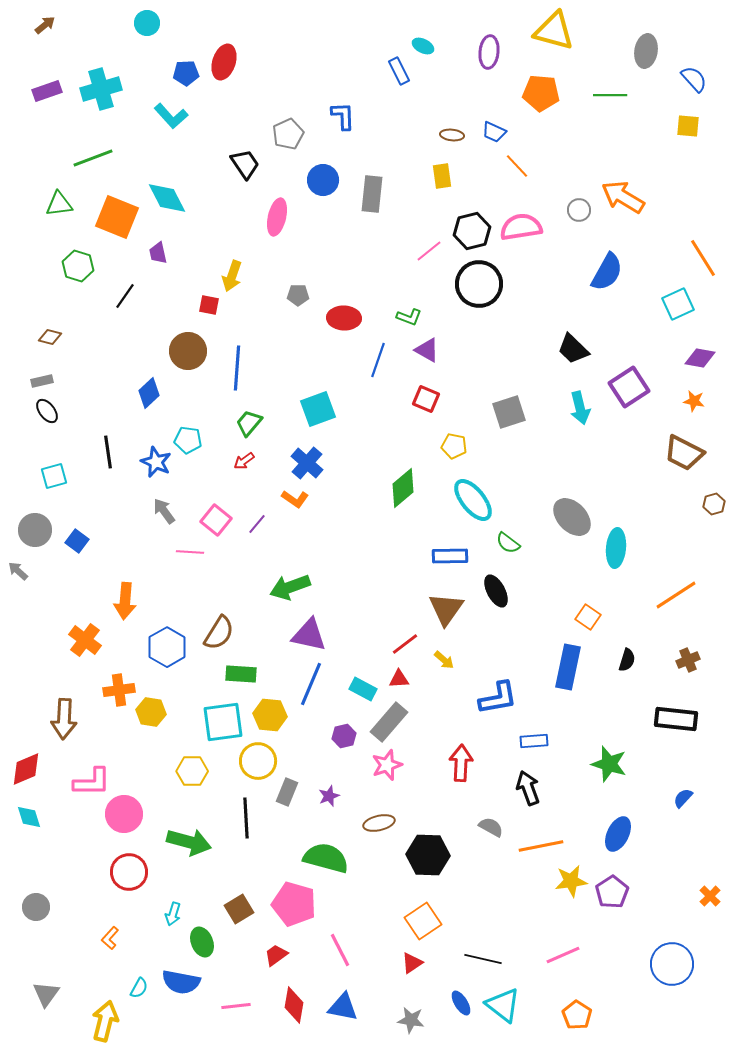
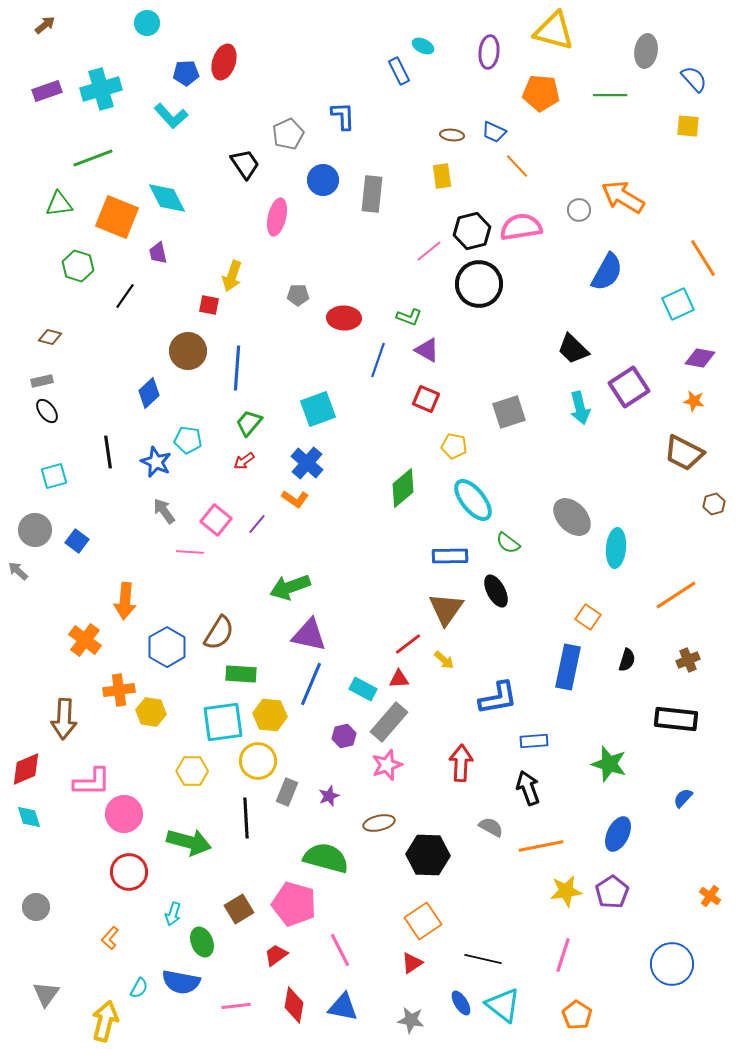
red line at (405, 644): moved 3 px right
yellow star at (571, 881): moved 5 px left, 10 px down
orange cross at (710, 896): rotated 10 degrees counterclockwise
pink line at (563, 955): rotated 48 degrees counterclockwise
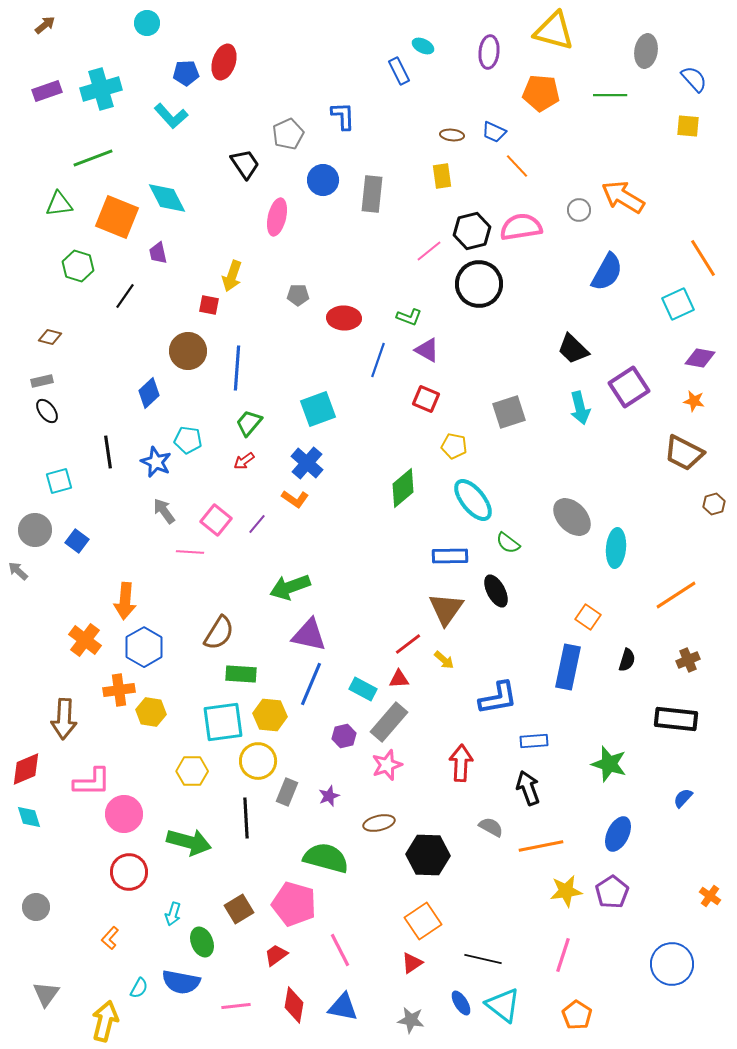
cyan square at (54, 476): moved 5 px right, 5 px down
blue hexagon at (167, 647): moved 23 px left
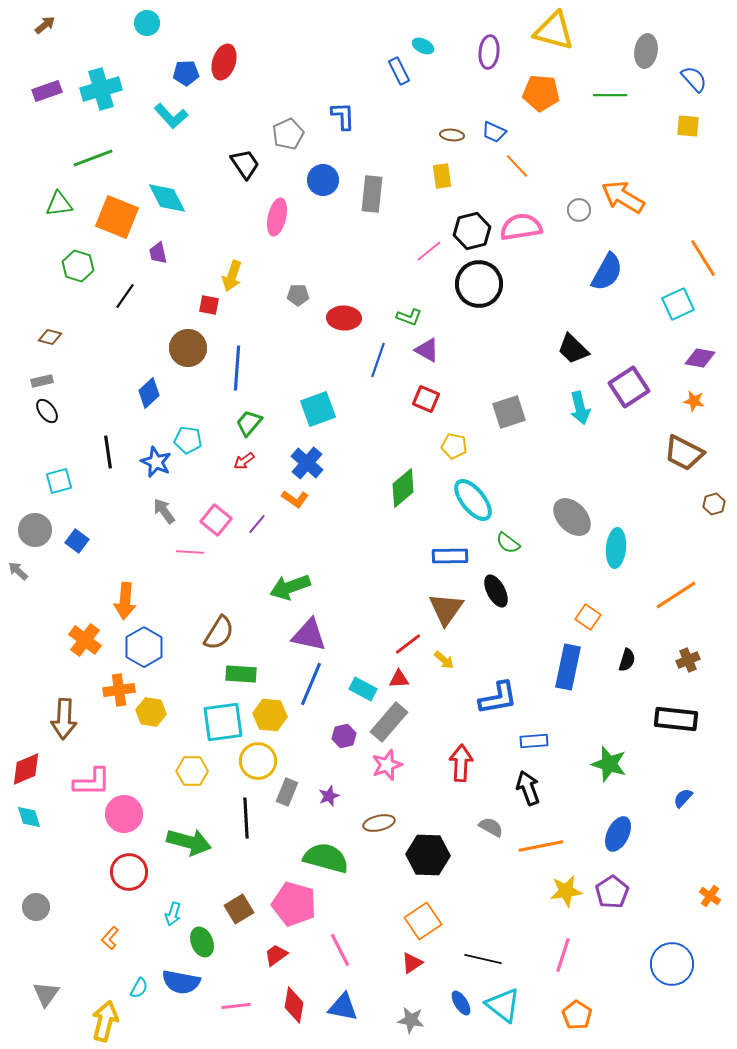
brown circle at (188, 351): moved 3 px up
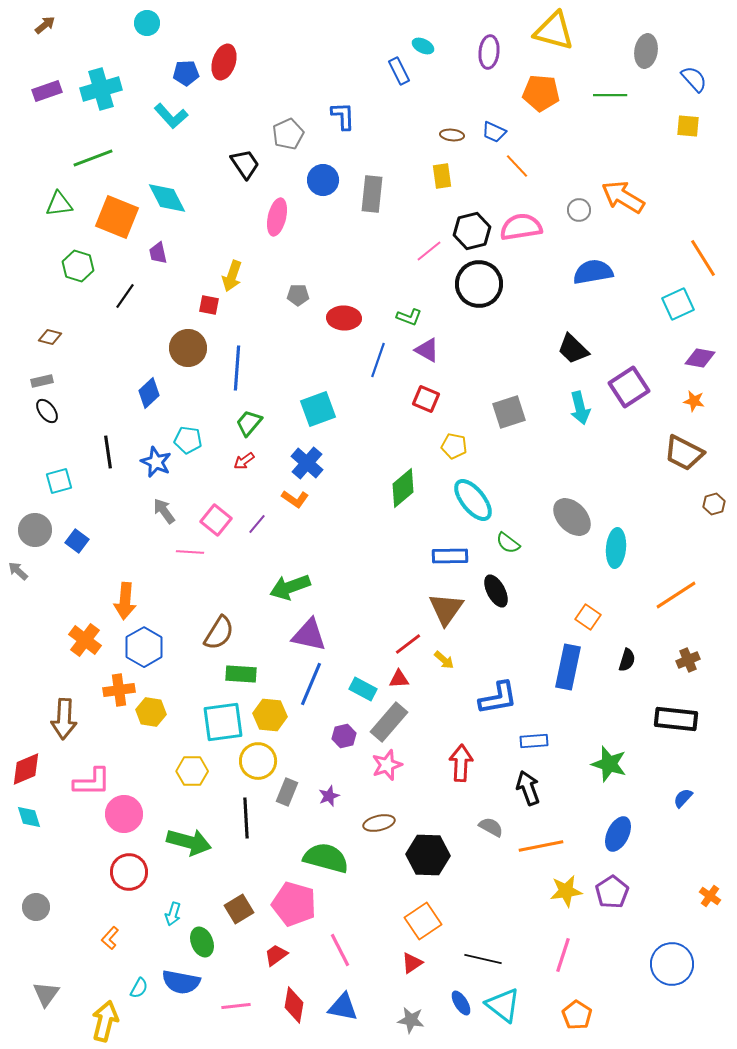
blue semicircle at (607, 272): moved 14 px left; rotated 129 degrees counterclockwise
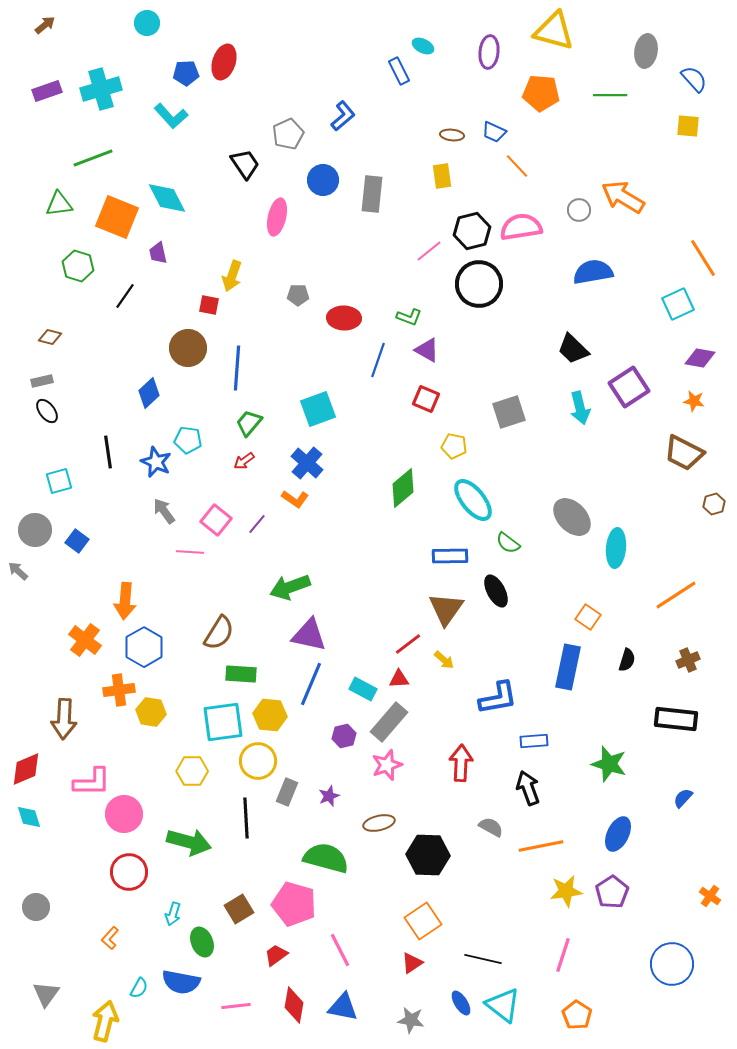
blue L-shape at (343, 116): rotated 52 degrees clockwise
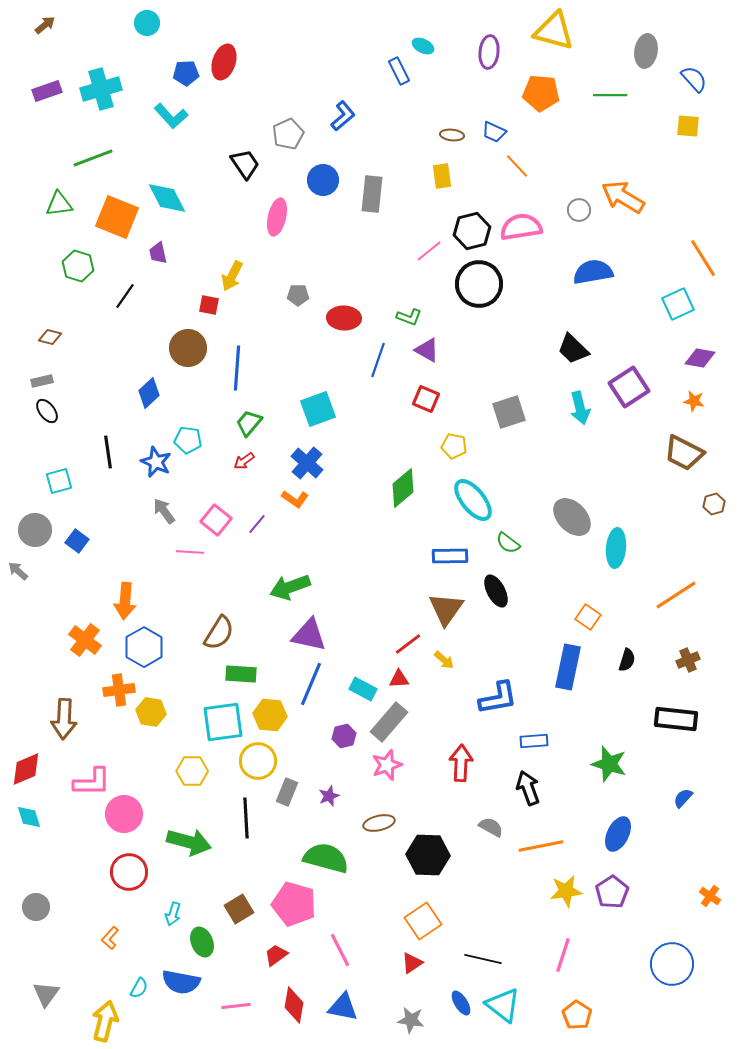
yellow arrow at (232, 276): rotated 8 degrees clockwise
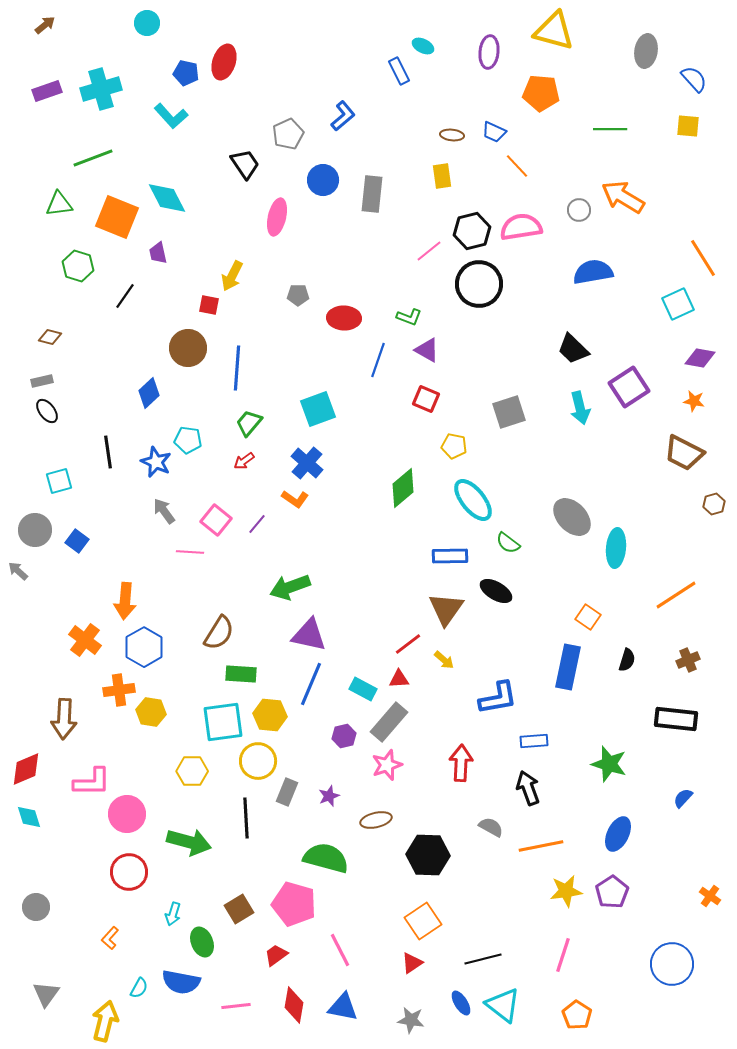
blue pentagon at (186, 73): rotated 15 degrees clockwise
green line at (610, 95): moved 34 px down
black ellipse at (496, 591): rotated 32 degrees counterclockwise
pink circle at (124, 814): moved 3 px right
brown ellipse at (379, 823): moved 3 px left, 3 px up
black line at (483, 959): rotated 27 degrees counterclockwise
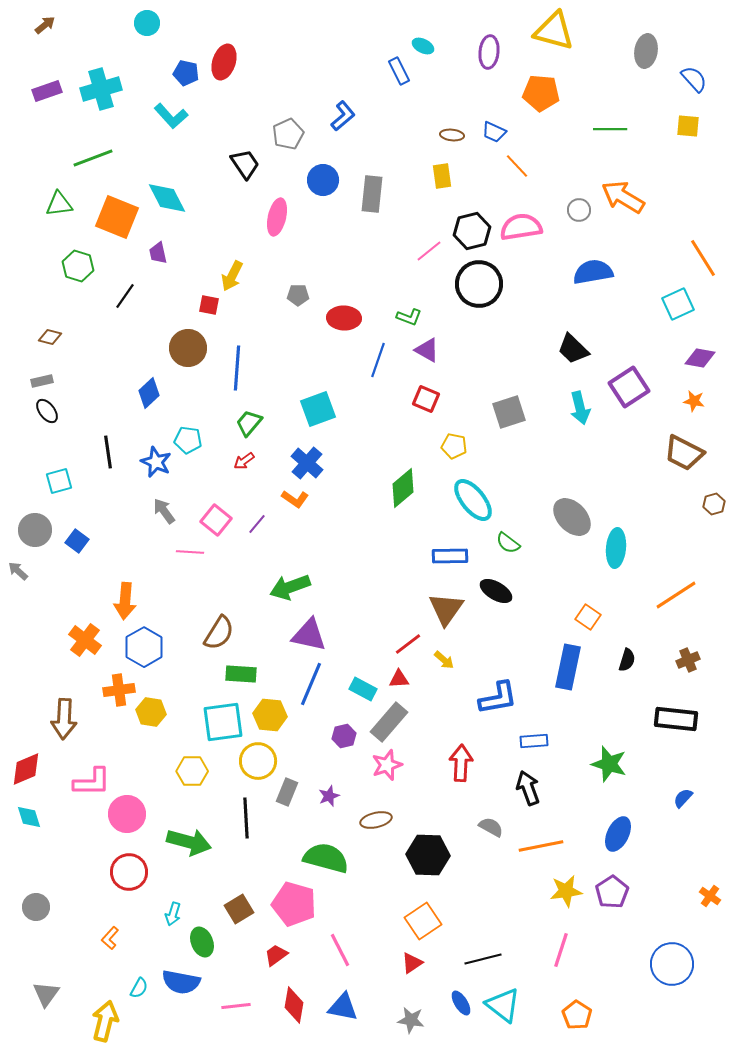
pink line at (563, 955): moved 2 px left, 5 px up
